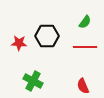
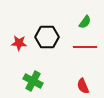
black hexagon: moved 1 px down
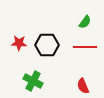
black hexagon: moved 8 px down
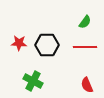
red semicircle: moved 4 px right, 1 px up
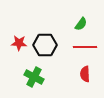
green semicircle: moved 4 px left, 2 px down
black hexagon: moved 2 px left
green cross: moved 1 px right, 4 px up
red semicircle: moved 2 px left, 11 px up; rotated 21 degrees clockwise
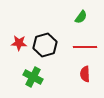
green semicircle: moved 7 px up
black hexagon: rotated 15 degrees counterclockwise
green cross: moved 1 px left
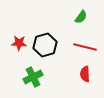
red line: rotated 15 degrees clockwise
green cross: rotated 36 degrees clockwise
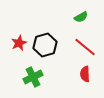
green semicircle: rotated 24 degrees clockwise
red star: rotated 28 degrees counterclockwise
red line: rotated 25 degrees clockwise
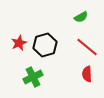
red line: moved 2 px right
red semicircle: moved 2 px right
